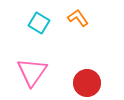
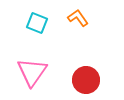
cyan square: moved 2 px left; rotated 10 degrees counterclockwise
red circle: moved 1 px left, 3 px up
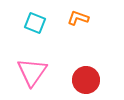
orange L-shape: rotated 35 degrees counterclockwise
cyan square: moved 2 px left
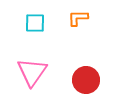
orange L-shape: rotated 20 degrees counterclockwise
cyan square: rotated 20 degrees counterclockwise
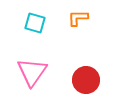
cyan square: rotated 15 degrees clockwise
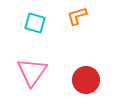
orange L-shape: moved 1 px left, 2 px up; rotated 15 degrees counterclockwise
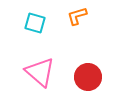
pink triangle: moved 8 px right; rotated 24 degrees counterclockwise
red circle: moved 2 px right, 3 px up
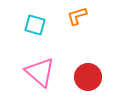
cyan square: moved 2 px down
